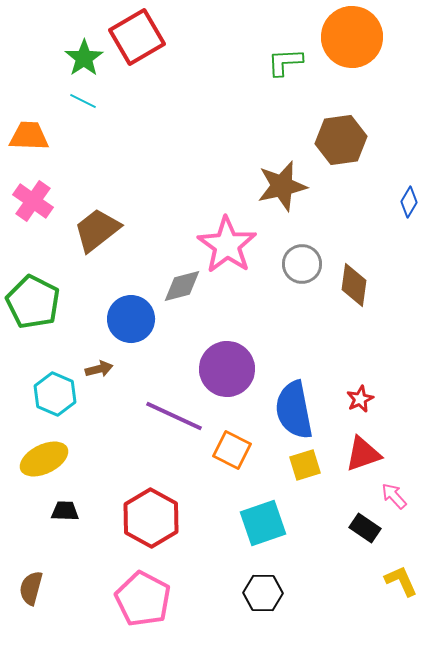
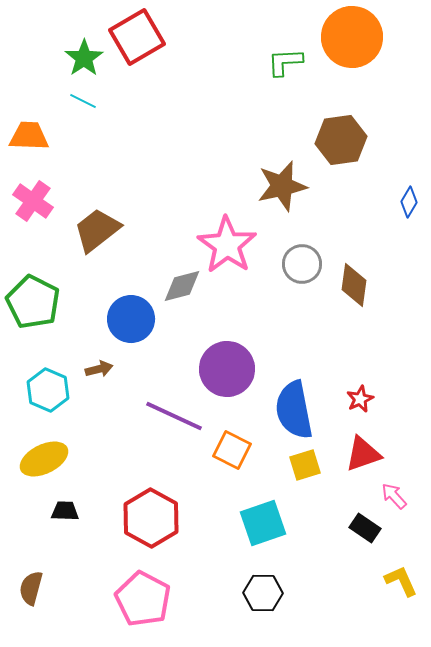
cyan hexagon: moved 7 px left, 4 px up
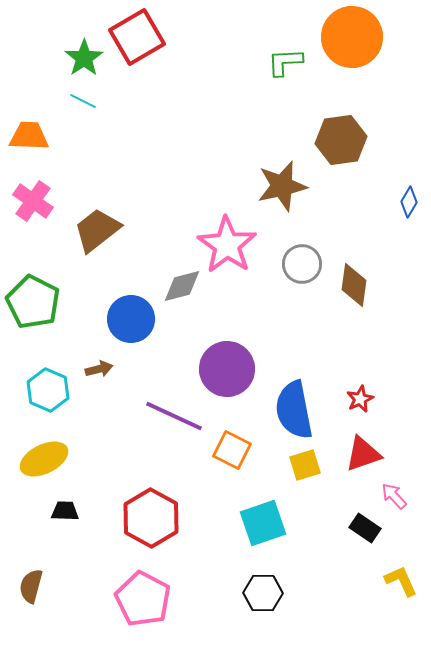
brown semicircle: moved 2 px up
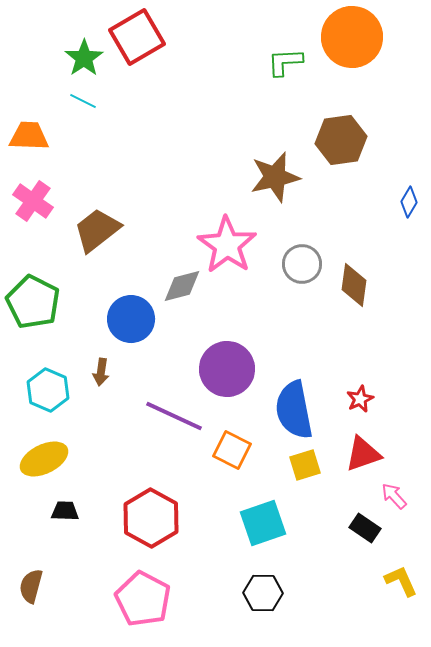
brown star: moved 7 px left, 9 px up
brown arrow: moved 2 px right, 3 px down; rotated 112 degrees clockwise
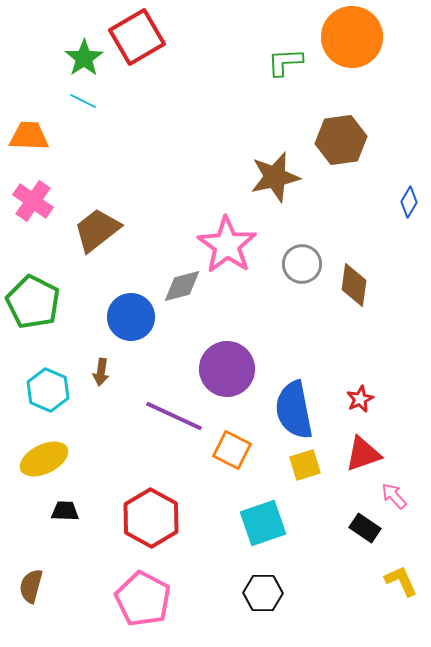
blue circle: moved 2 px up
